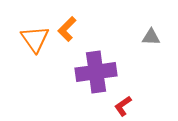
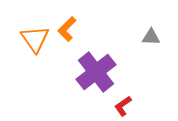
purple cross: rotated 30 degrees counterclockwise
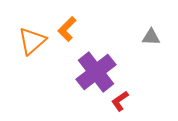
orange triangle: moved 3 px left, 2 px down; rotated 24 degrees clockwise
red L-shape: moved 3 px left, 5 px up
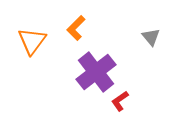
orange L-shape: moved 9 px right, 1 px up
gray triangle: rotated 48 degrees clockwise
orange triangle: rotated 12 degrees counterclockwise
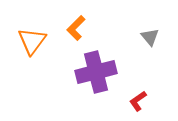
gray triangle: moved 1 px left
purple cross: rotated 24 degrees clockwise
red L-shape: moved 18 px right
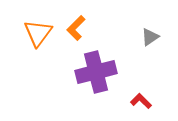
gray triangle: rotated 36 degrees clockwise
orange triangle: moved 6 px right, 8 px up
red L-shape: moved 3 px right; rotated 80 degrees clockwise
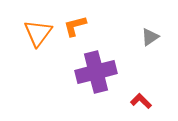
orange L-shape: moved 1 px left, 2 px up; rotated 30 degrees clockwise
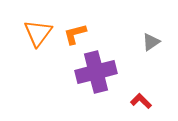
orange L-shape: moved 8 px down
gray triangle: moved 1 px right, 5 px down
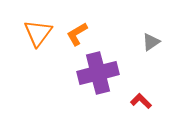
orange L-shape: moved 2 px right; rotated 15 degrees counterclockwise
purple cross: moved 2 px right, 1 px down
